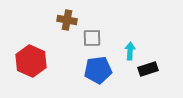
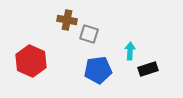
gray square: moved 3 px left, 4 px up; rotated 18 degrees clockwise
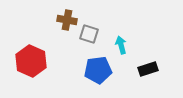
cyan arrow: moved 9 px left, 6 px up; rotated 18 degrees counterclockwise
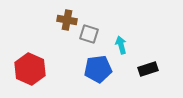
red hexagon: moved 1 px left, 8 px down
blue pentagon: moved 1 px up
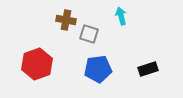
brown cross: moved 1 px left
cyan arrow: moved 29 px up
red hexagon: moved 7 px right, 5 px up; rotated 16 degrees clockwise
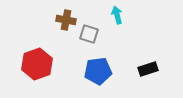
cyan arrow: moved 4 px left, 1 px up
blue pentagon: moved 2 px down
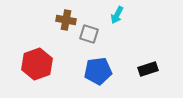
cyan arrow: rotated 138 degrees counterclockwise
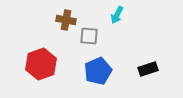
gray square: moved 2 px down; rotated 12 degrees counterclockwise
red hexagon: moved 4 px right
blue pentagon: rotated 16 degrees counterclockwise
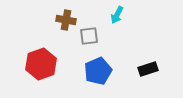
gray square: rotated 12 degrees counterclockwise
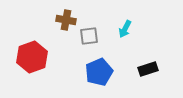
cyan arrow: moved 8 px right, 14 px down
red hexagon: moved 9 px left, 7 px up
blue pentagon: moved 1 px right, 1 px down
